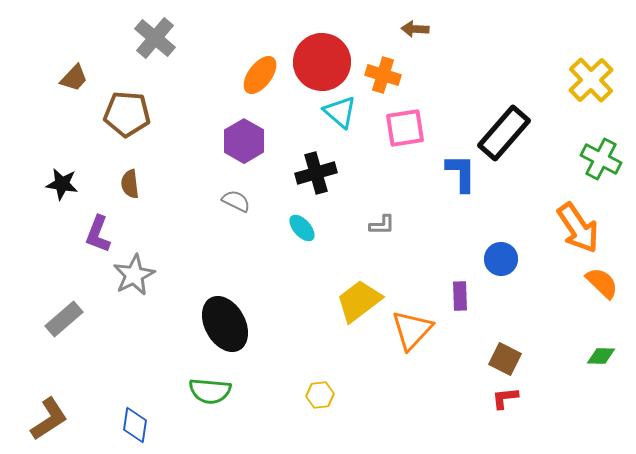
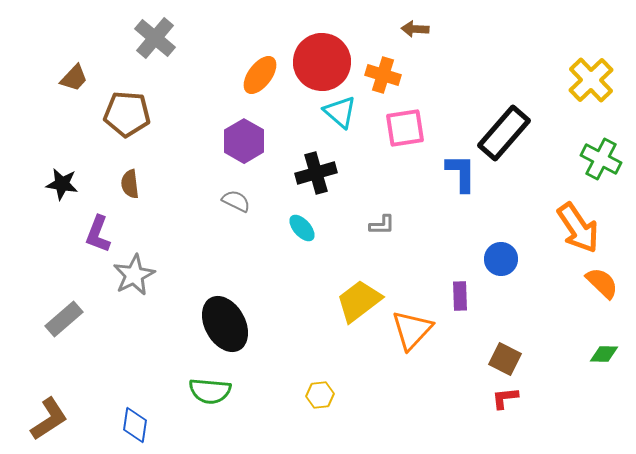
green diamond: moved 3 px right, 2 px up
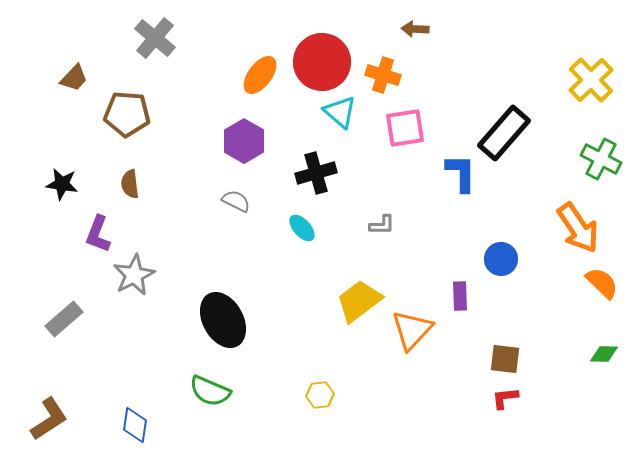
black ellipse: moved 2 px left, 4 px up
brown square: rotated 20 degrees counterclockwise
green semicircle: rotated 18 degrees clockwise
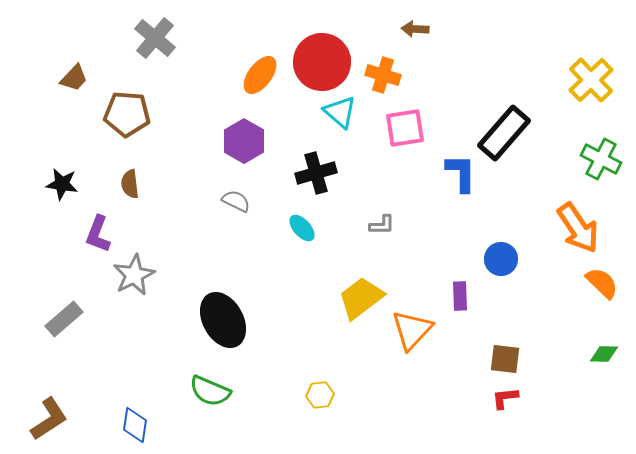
yellow trapezoid: moved 2 px right, 3 px up
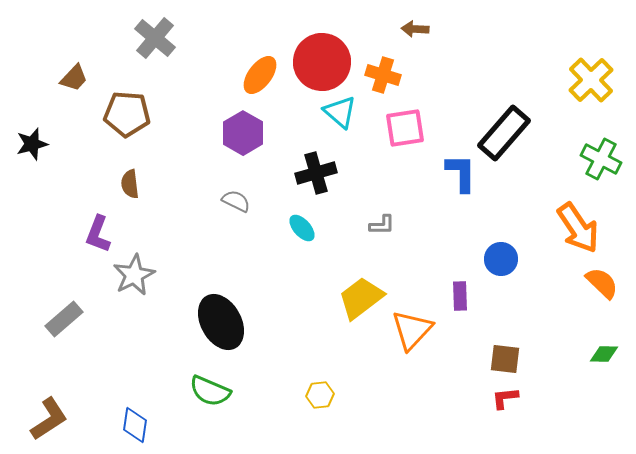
purple hexagon: moved 1 px left, 8 px up
black star: moved 30 px left, 40 px up; rotated 24 degrees counterclockwise
black ellipse: moved 2 px left, 2 px down
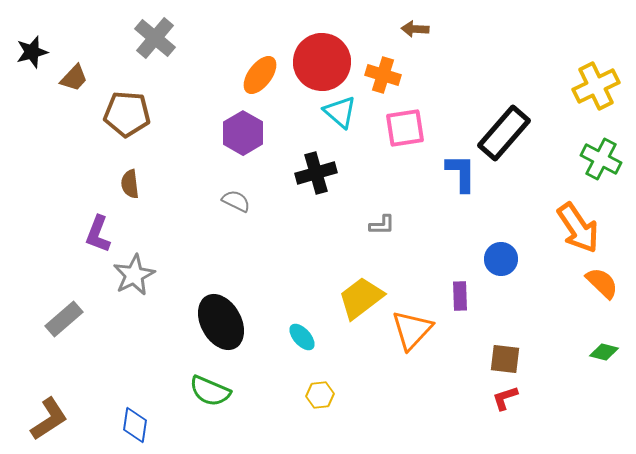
yellow cross: moved 5 px right, 6 px down; rotated 18 degrees clockwise
black star: moved 92 px up
cyan ellipse: moved 109 px down
green diamond: moved 2 px up; rotated 12 degrees clockwise
red L-shape: rotated 12 degrees counterclockwise
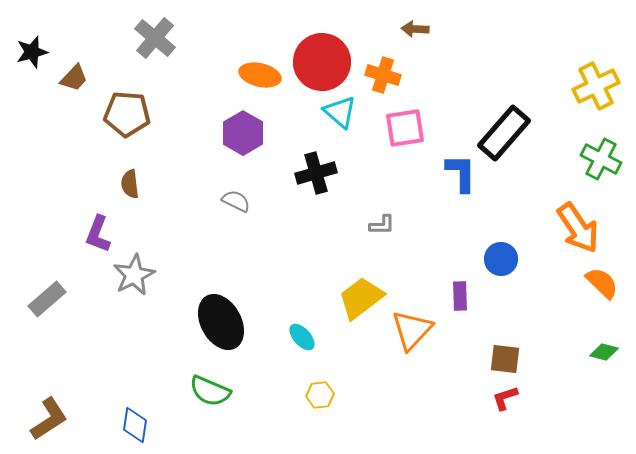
orange ellipse: rotated 66 degrees clockwise
gray rectangle: moved 17 px left, 20 px up
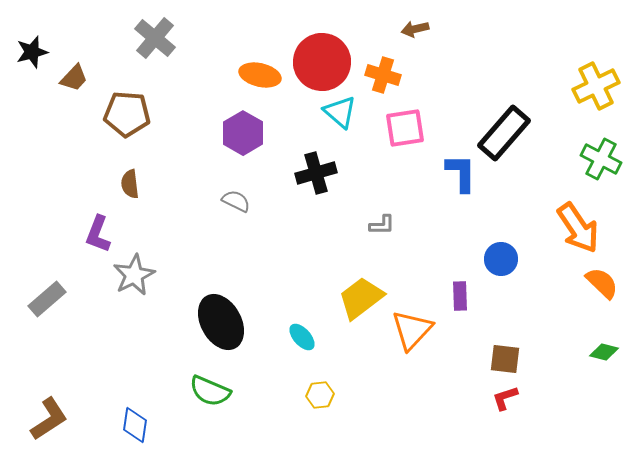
brown arrow: rotated 16 degrees counterclockwise
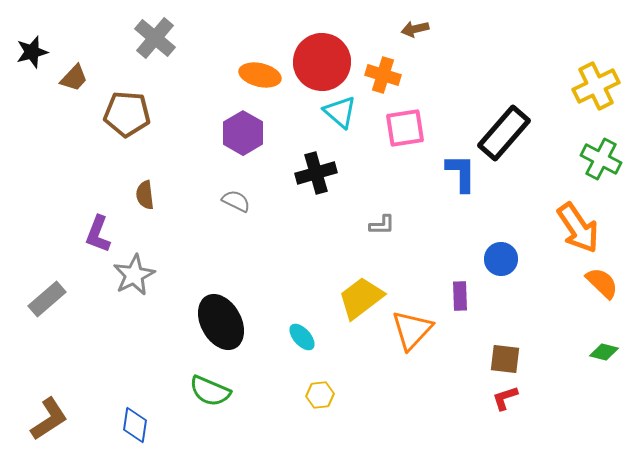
brown semicircle: moved 15 px right, 11 px down
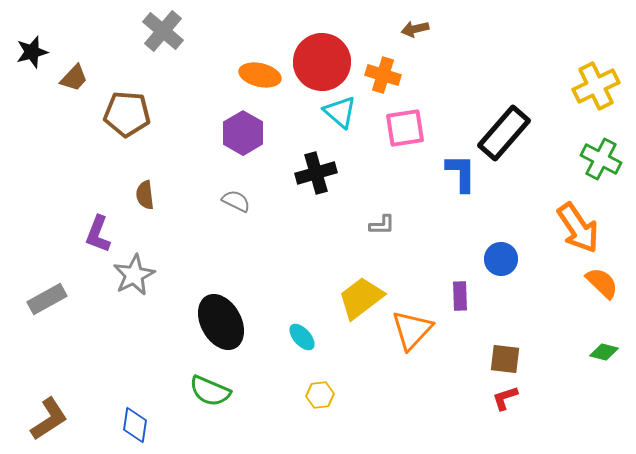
gray cross: moved 8 px right, 7 px up
gray rectangle: rotated 12 degrees clockwise
